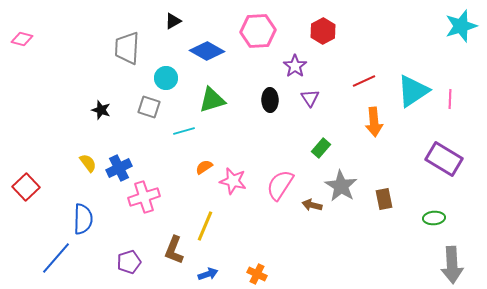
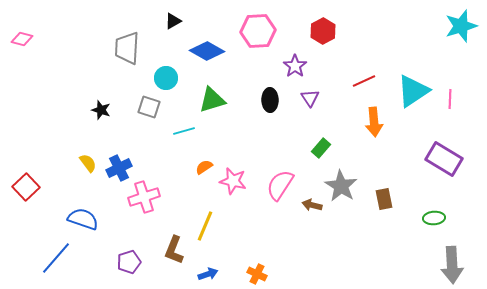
blue semicircle: rotated 72 degrees counterclockwise
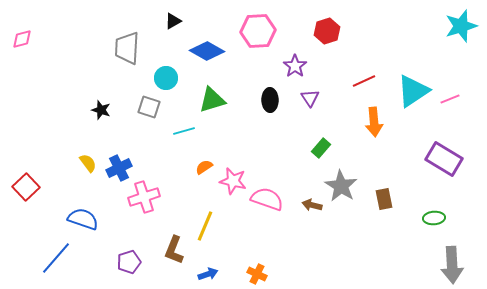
red hexagon: moved 4 px right; rotated 10 degrees clockwise
pink diamond: rotated 30 degrees counterclockwise
pink line: rotated 66 degrees clockwise
pink semicircle: moved 13 px left, 14 px down; rotated 76 degrees clockwise
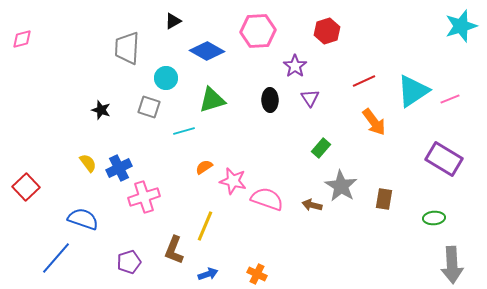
orange arrow: rotated 32 degrees counterclockwise
brown rectangle: rotated 20 degrees clockwise
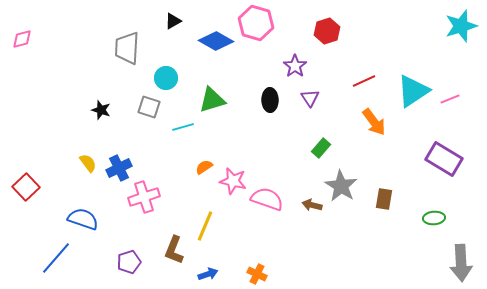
pink hexagon: moved 2 px left, 8 px up; rotated 20 degrees clockwise
blue diamond: moved 9 px right, 10 px up
cyan line: moved 1 px left, 4 px up
gray arrow: moved 9 px right, 2 px up
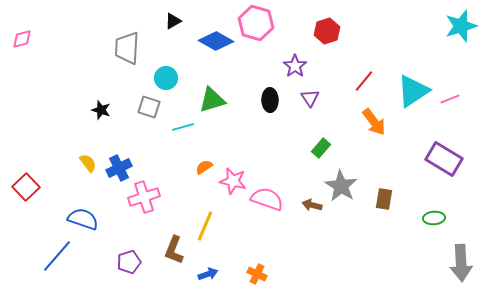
red line: rotated 25 degrees counterclockwise
blue line: moved 1 px right, 2 px up
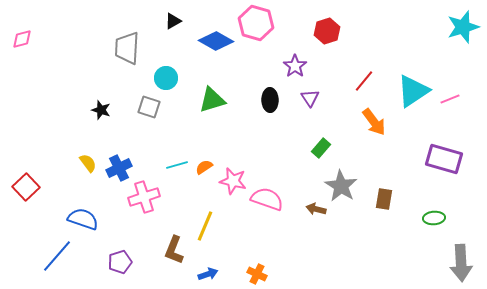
cyan star: moved 2 px right, 1 px down
cyan line: moved 6 px left, 38 px down
purple rectangle: rotated 15 degrees counterclockwise
brown arrow: moved 4 px right, 4 px down
purple pentagon: moved 9 px left
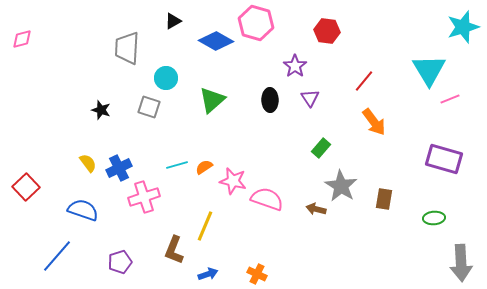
red hexagon: rotated 25 degrees clockwise
cyan triangle: moved 16 px right, 21 px up; rotated 27 degrees counterclockwise
green triangle: rotated 24 degrees counterclockwise
blue semicircle: moved 9 px up
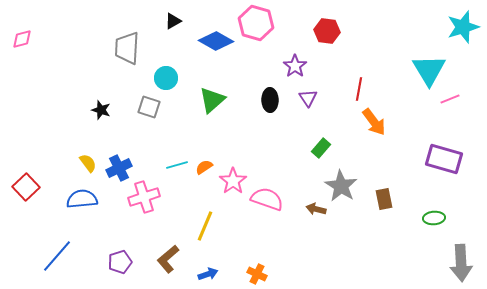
red line: moved 5 px left, 8 px down; rotated 30 degrees counterclockwise
purple triangle: moved 2 px left
pink star: rotated 24 degrees clockwise
brown rectangle: rotated 20 degrees counterclockwise
blue semicircle: moved 1 px left, 11 px up; rotated 24 degrees counterclockwise
brown L-shape: moved 6 px left, 9 px down; rotated 28 degrees clockwise
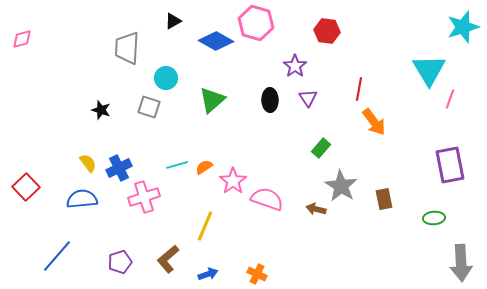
pink line: rotated 48 degrees counterclockwise
purple rectangle: moved 6 px right, 6 px down; rotated 63 degrees clockwise
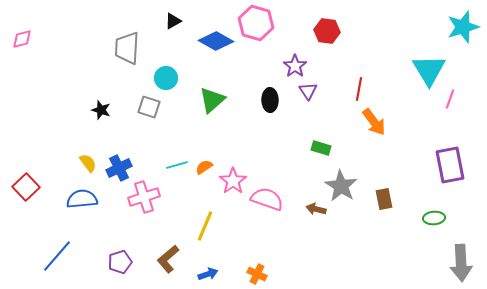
purple triangle: moved 7 px up
green rectangle: rotated 66 degrees clockwise
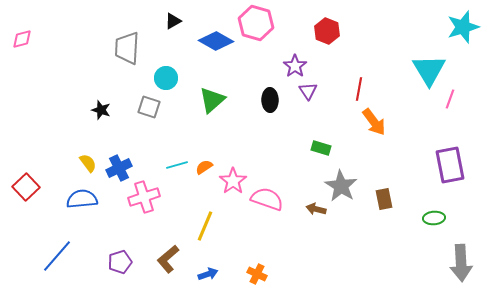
red hexagon: rotated 15 degrees clockwise
